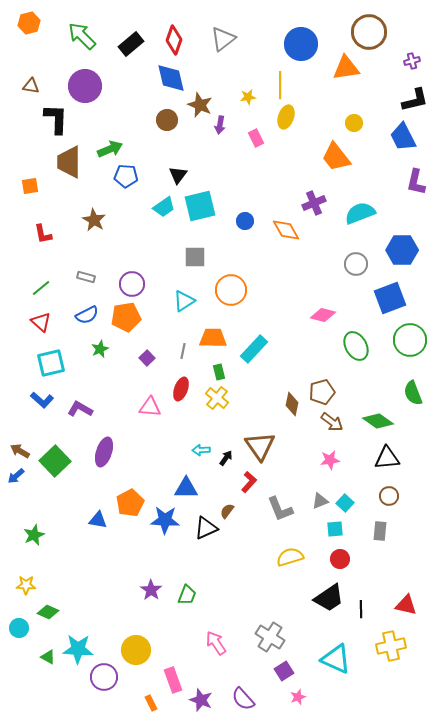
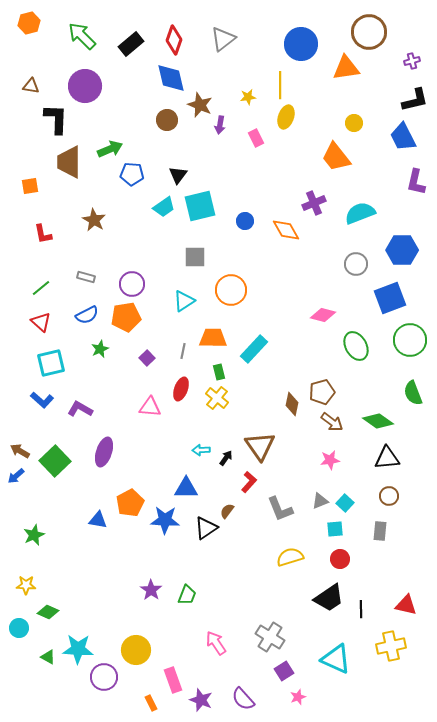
blue pentagon at (126, 176): moved 6 px right, 2 px up
black triangle at (206, 528): rotated 10 degrees counterclockwise
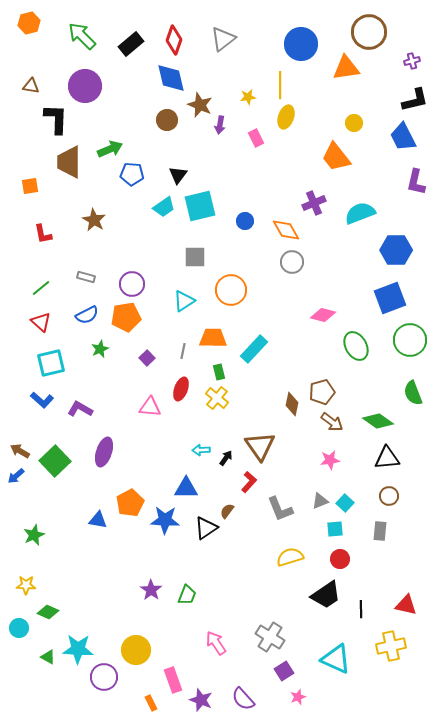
blue hexagon at (402, 250): moved 6 px left
gray circle at (356, 264): moved 64 px left, 2 px up
black trapezoid at (329, 598): moved 3 px left, 3 px up
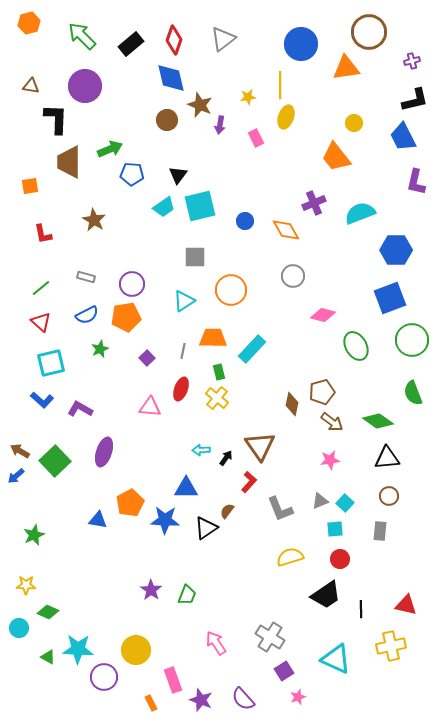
gray circle at (292, 262): moved 1 px right, 14 px down
green circle at (410, 340): moved 2 px right
cyan rectangle at (254, 349): moved 2 px left
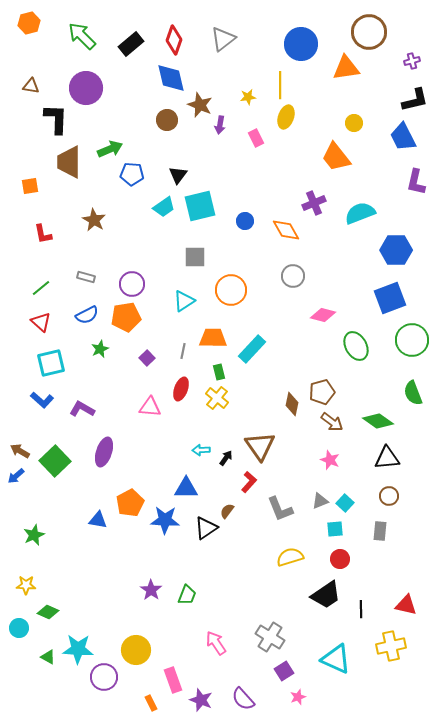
purple circle at (85, 86): moved 1 px right, 2 px down
purple L-shape at (80, 409): moved 2 px right
pink star at (330, 460): rotated 30 degrees clockwise
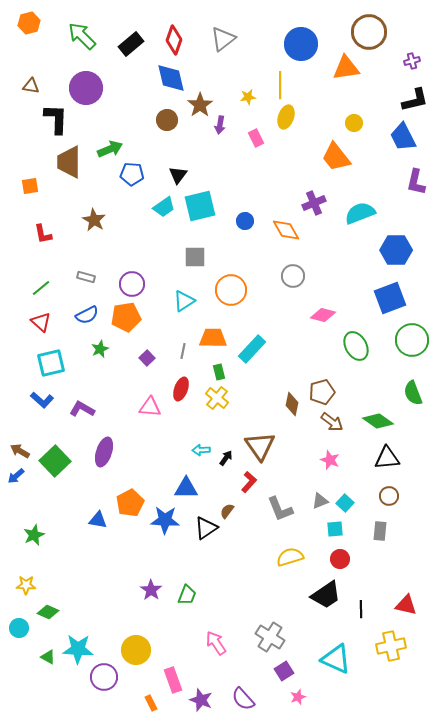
brown star at (200, 105): rotated 15 degrees clockwise
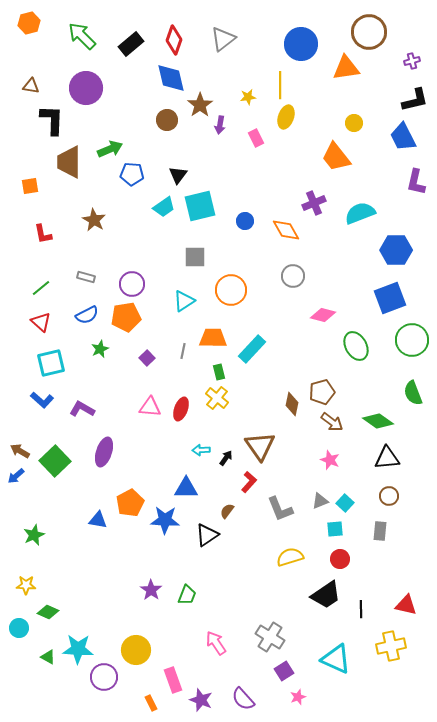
black L-shape at (56, 119): moved 4 px left, 1 px down
red ellipse at (181, 389): moved 20 px down
black triangle at (206, 528): moved 1 px right, 7 px down
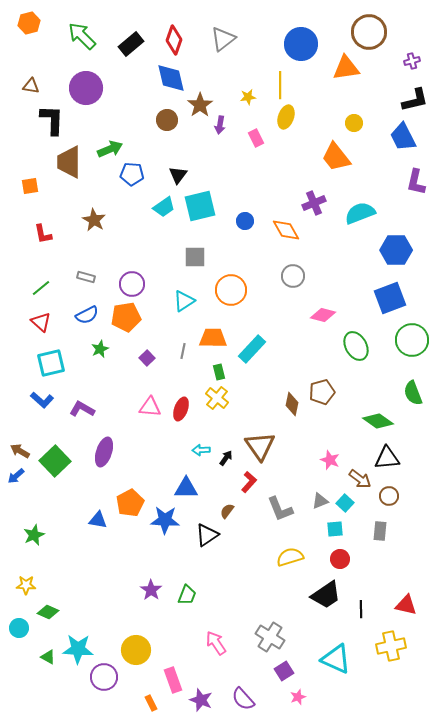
brown arrow at (332, 422): moved 28 px right, 57 px down
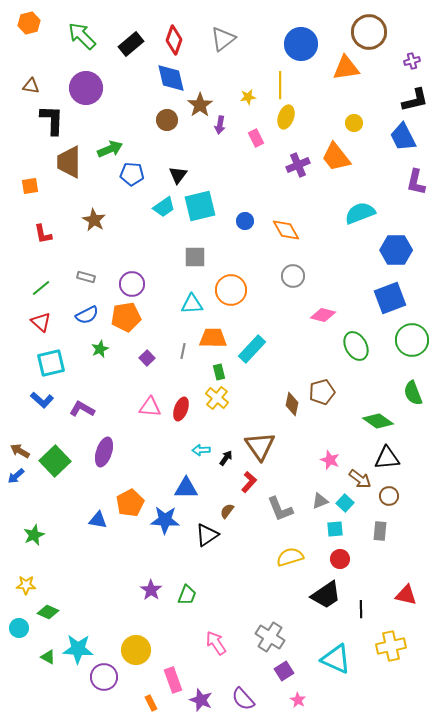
purple cross at (314, 203): moved 16 px left, 38 px up
cyan triangle at (184, 301): moved 8 px right, 3 px down; rotated 30 degrees clockwise
red triangle at (406, 605): moved 10 px up
pink star at (298, 697): moved 3 px down; rotated 21 degrees counterclockwise
